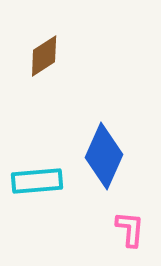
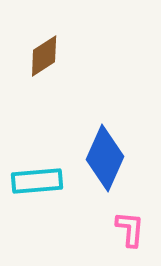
blue diamond: moved 1 px right, 2 px down
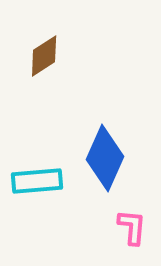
pink L-shape: moved 2 px right, 2 px up
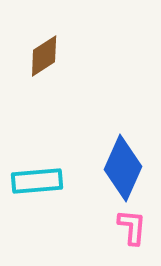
blue diamond: moved 18 px right, 10 px down
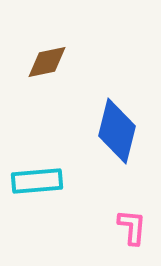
brown diamond: moved 3 px right, 6 px down; rotated 21 degrees clockwise
blue diamond: moved 6 px left, 37 px up; rotated 10 degrees counterclockwise
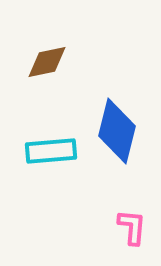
cyan rectangle: moved 14 px right, 30 px up
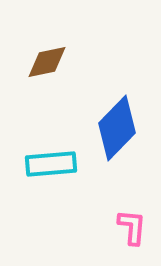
blue diamond: moved 3 px up; rotated 30 degrees clockwise
cyan rectangle: moved 13 px down
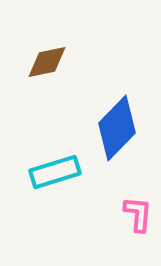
cyan rectangle: moved 4 px right, 8 px down; rotated 12 degrees counterclockwise
pink L-shape: moved 6 px right, 13 px up
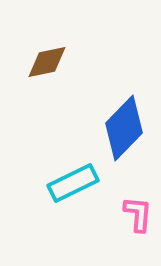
blue diamond: moved 7 px right
cyan rectangle: moved 18 px right, 11 px down; rotated 9 degrees counterclockwise
